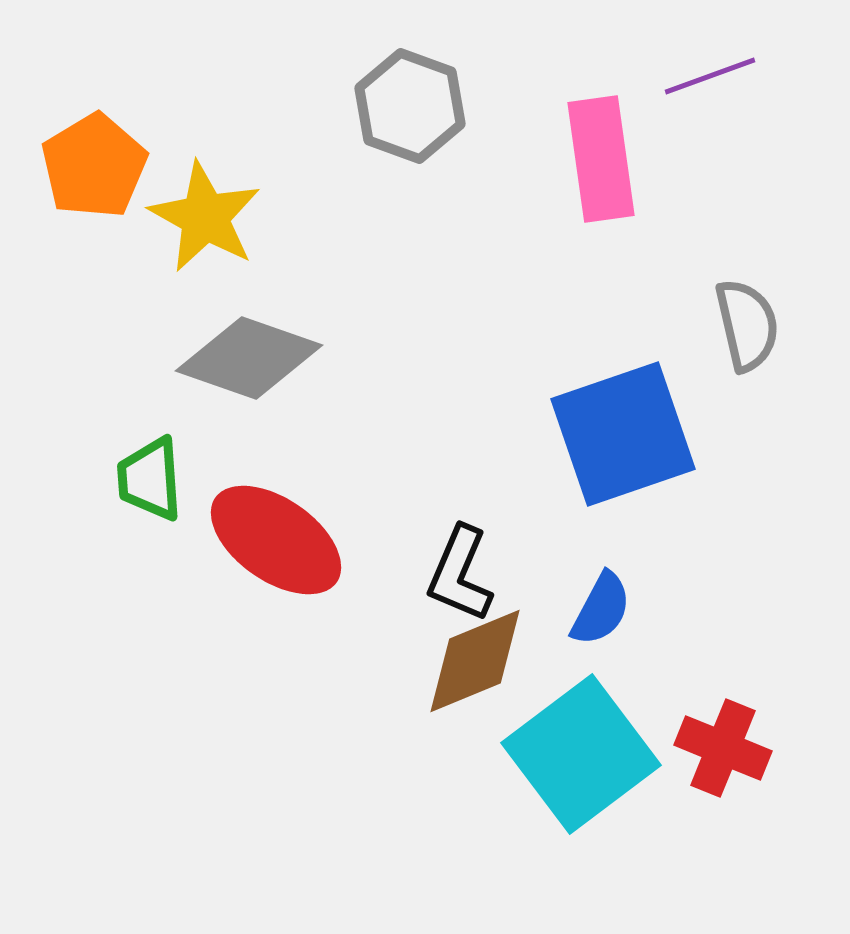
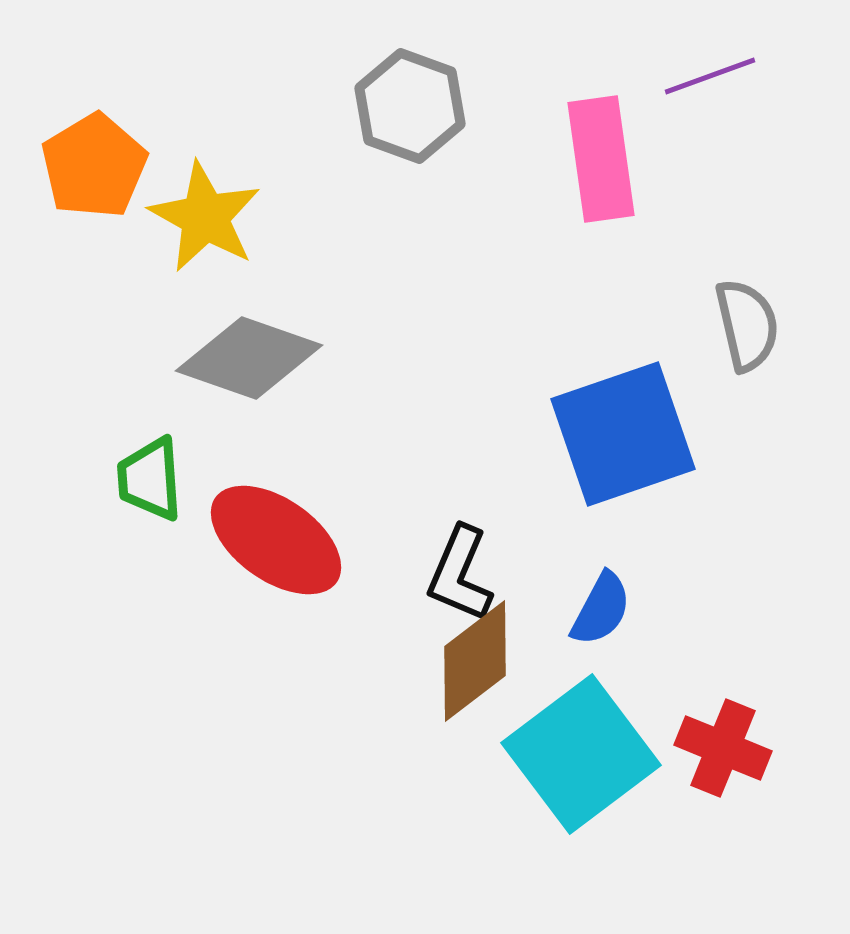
brown diamond: rotated 15 degrees counterclockwise
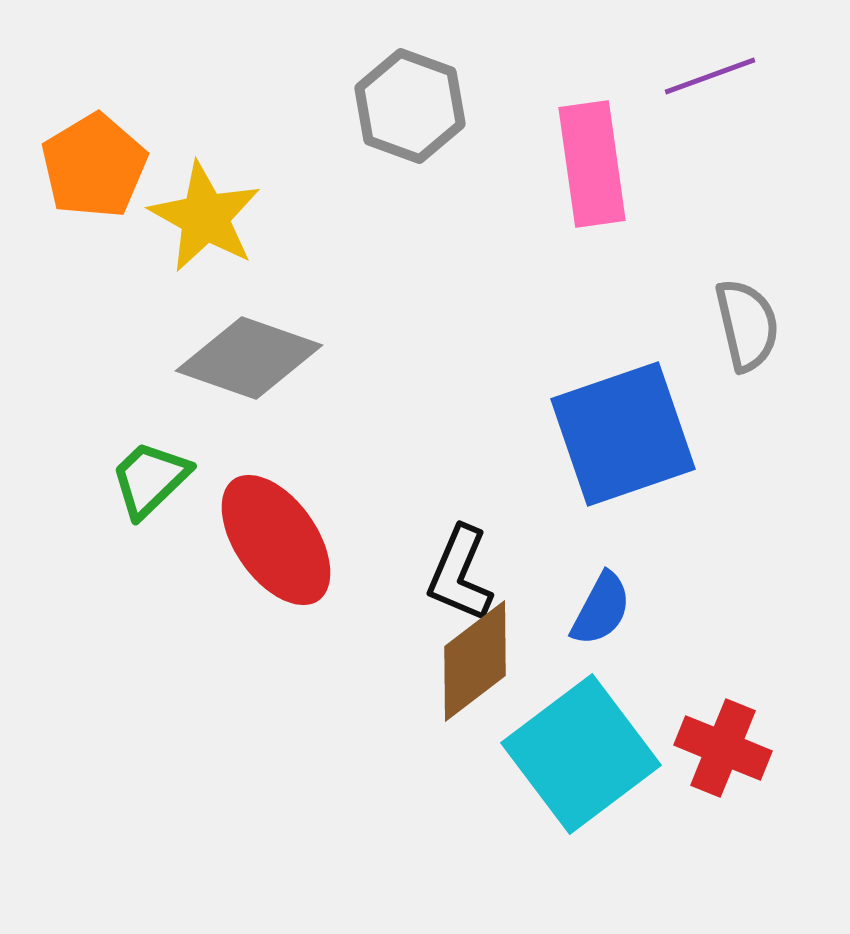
pink rectangle: moved 9 px left, 5 px down
green trapezoid: rotated 50 degrees clockwise
red ellipse: rotated 20 degrees clockwise
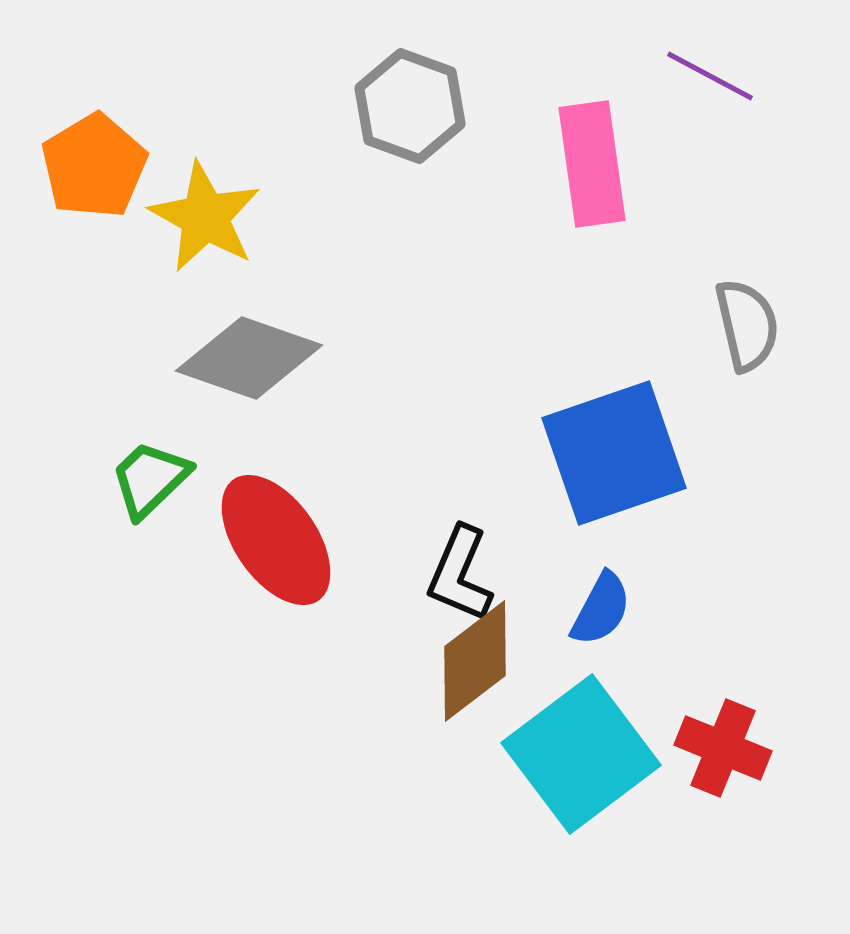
purple line: rotated 48 degrees clockwise
blue square: moved 9 px left, 19 px down
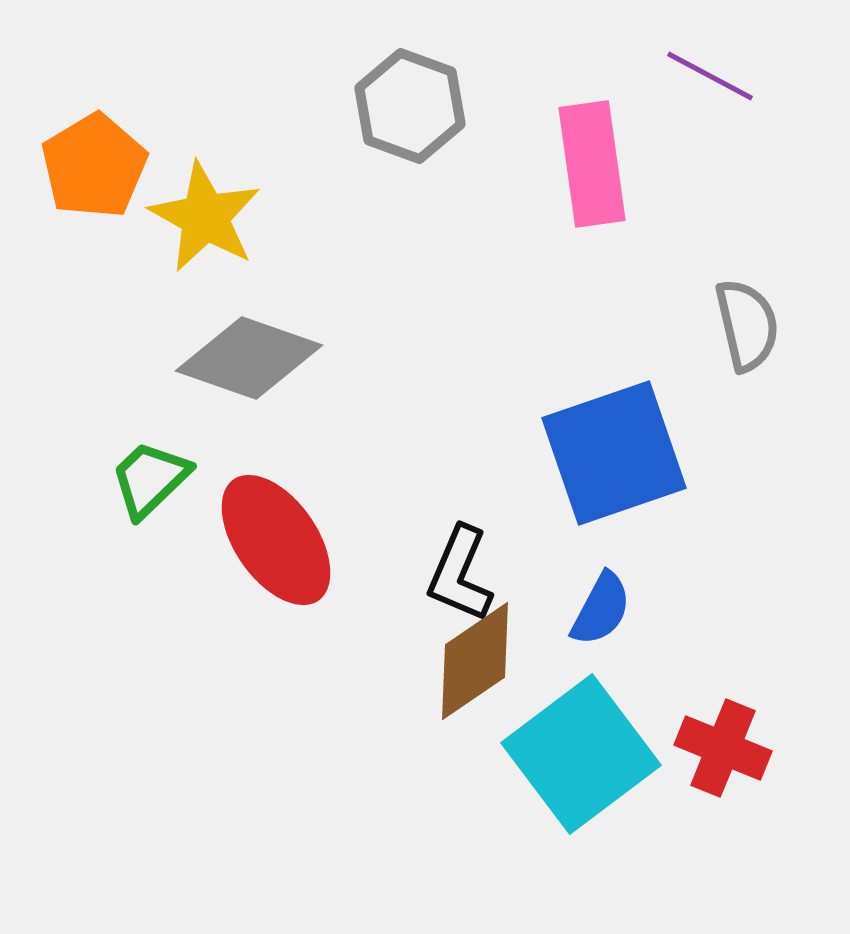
brown diamond: rotated 3 degrees clockwise
